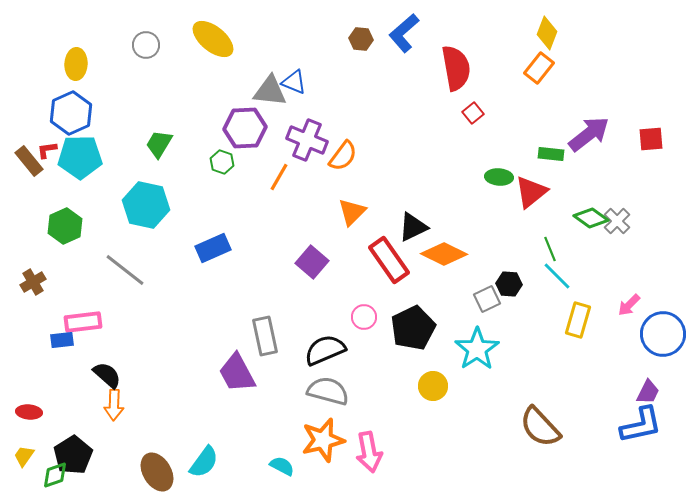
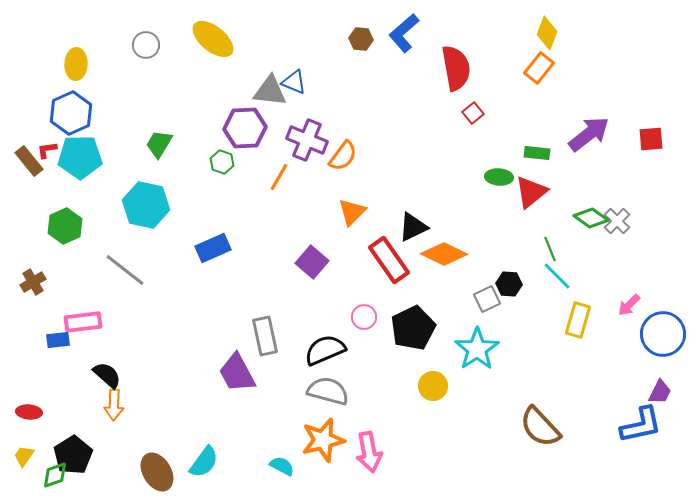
green rectangle at (551, 154): moved 14 px left, 1 px up
blue rectangle at (62, 340): moved 4 px left
purple trapezoid at (648, 392): moved 12 px right
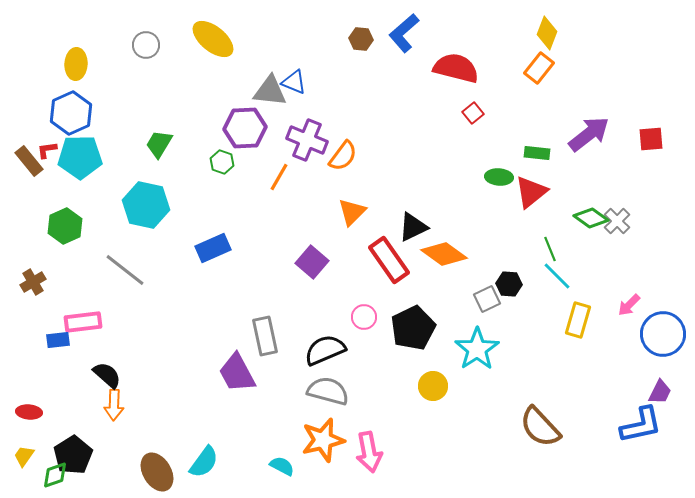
red semicircle at (456, 68): rotated 66 degrees counterclockwise
orange diamond at (444, 254): rotated 9 degrees clockwise
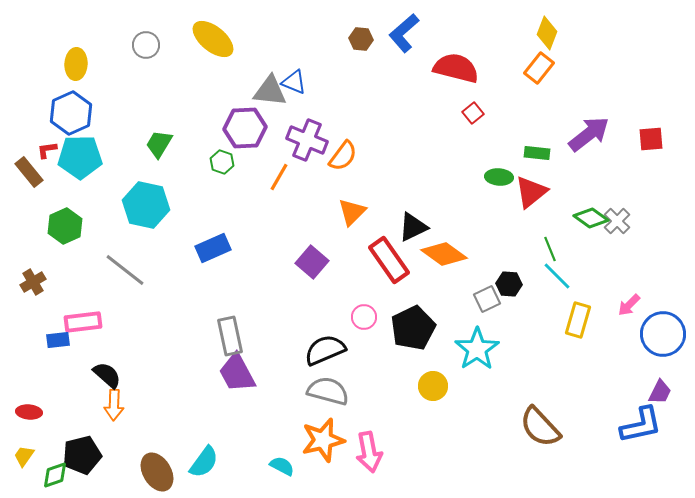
brown rectangle at (29, 161): moved 11 px down
gray rectangle at (265, 336): moved 35 px left
black pentagon at (73, 455): moved 9 px right; rotated 18 degrees clockwise
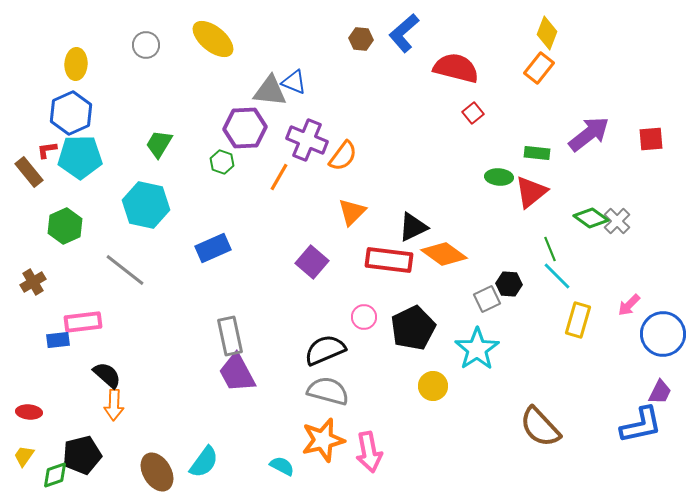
red rectangle at (389, 260): rotated 48 degrees counterclockwise
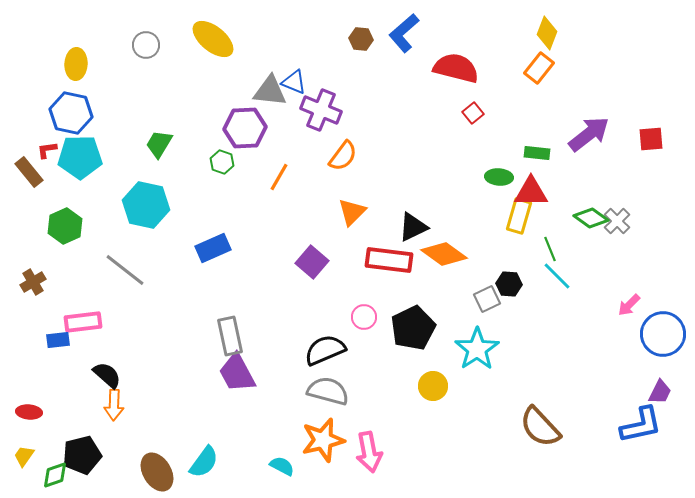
blue hexagon at (71, 113): rotated 24 degrees counterclockwise
purple cross at (307, 140): moved 14 px right, 30 px up
red triangle at (531, 192): rotated 39 degrees clockwise
yellow rectangle at (578, 320): moved 59 px left, 104 px up
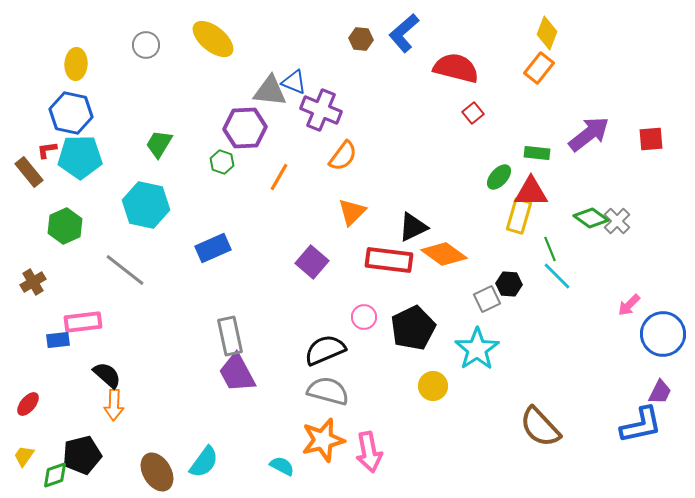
green ellipse at (499, 177): rotated 52 degrees counterclockwise
red ellipse at (29, 412): moved 1 px left, 8 px up; rotated 55 degrees counterclockwise
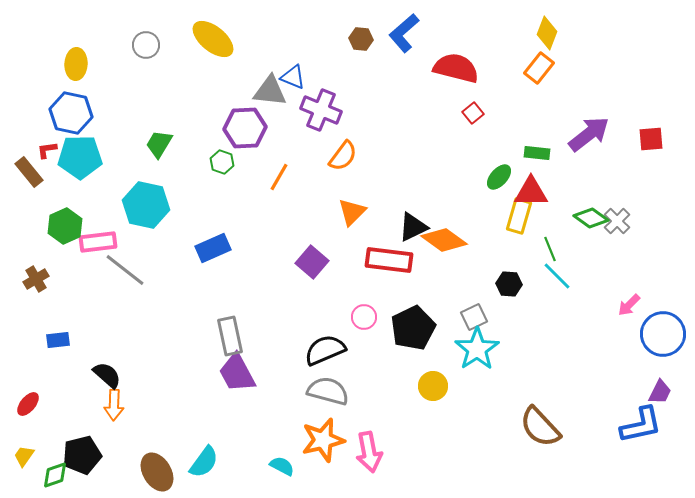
blue triangle at (294, 82): moved 1 px left, 5 px up
orange diamond at (444, 254): moved 14 px up
brown cross at (33, 282): moved 3 px right, 3 px up
gray square at (487, 299): moved 13 px left, 18 px down
pink rectangle at (83, 322): moved 15 px right, 80 px up
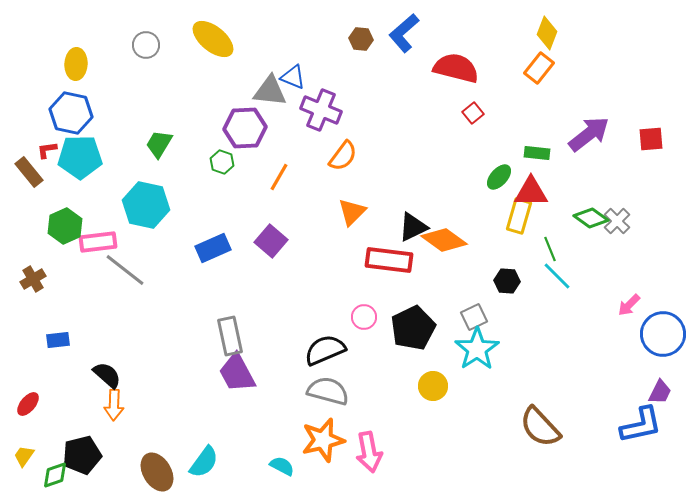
purple square at (312, 262): moved 41 px left, 21 px up
brown cross at (36, 279): moved 3 px left
black hexagon at (509, 284): moved 2 px left, 3 px up
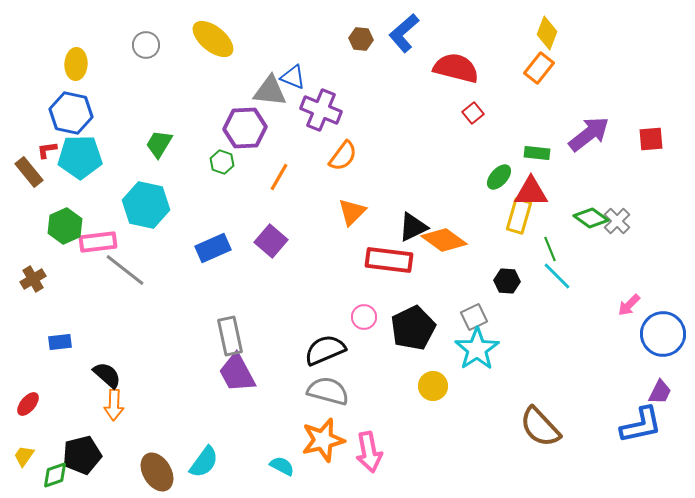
blue rectangle at (58, 340): moved 2 px right, 2 px down
